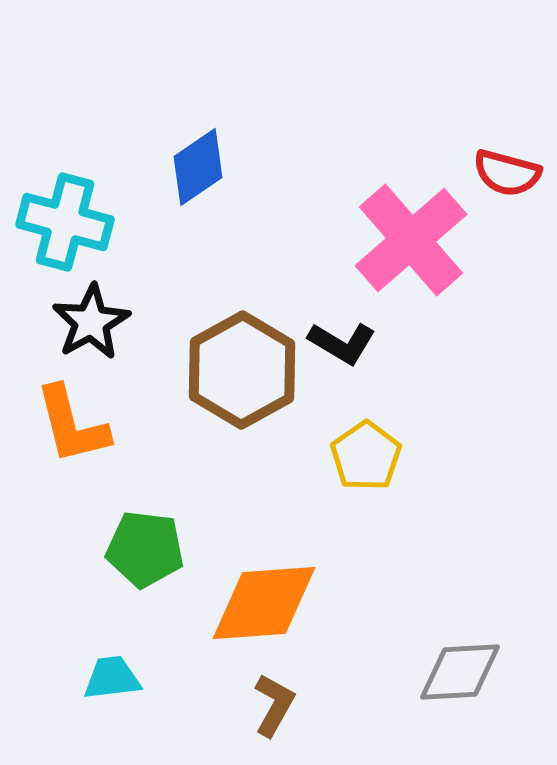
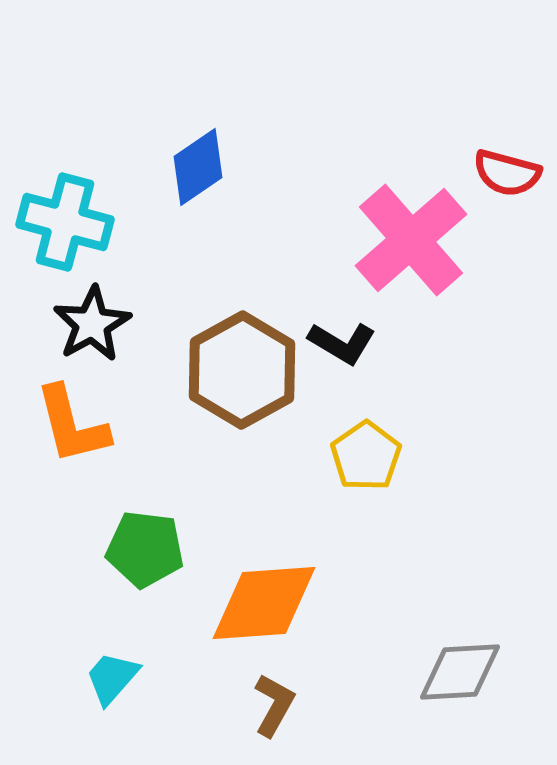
black star: moved 1 px right, 2 px down
cyan trapezoid: rotated 42 degrees counterclockwise
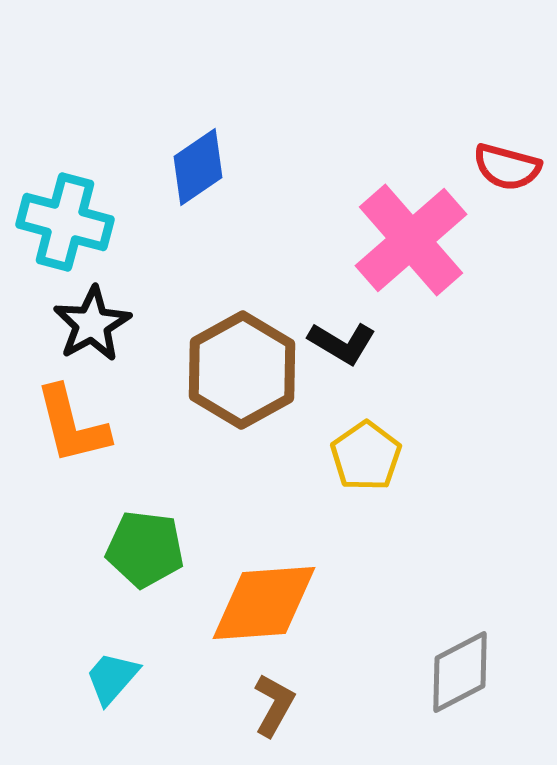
red semicircle: moved 6 px up
gray diamond: rotated 24 degrees counterclockwise
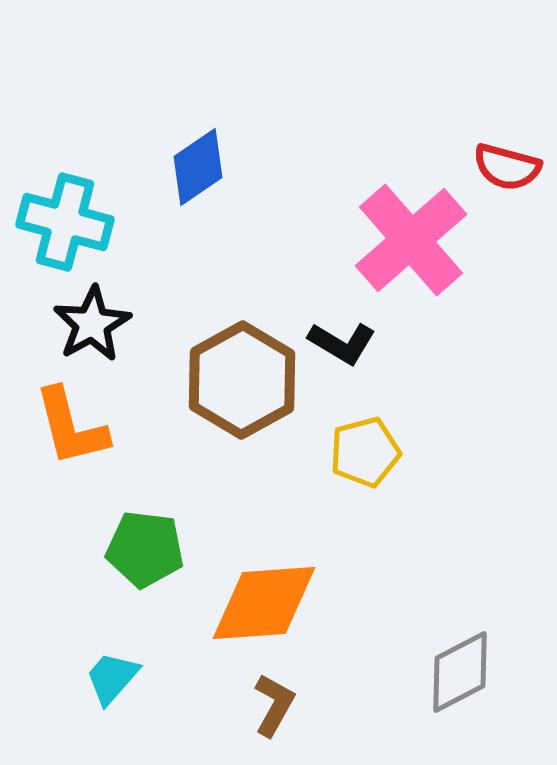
brown hexagon: moved 10 px down
orange L-shape: moved 1 px left, 2 px down
yellow pentagon: moved 1 px left, 4 px up; rotated 20 degrees clockwise
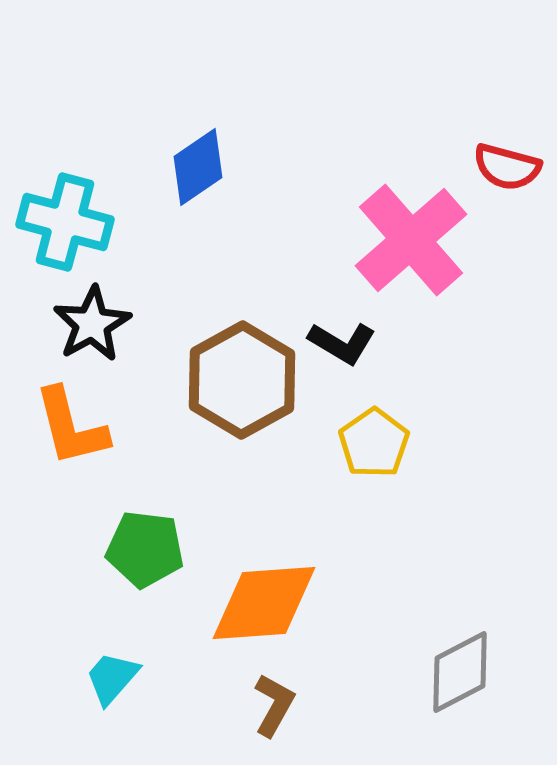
yellow pentagon: moved 9 px right, 9 px up; rotated 20 degrees counterclockwise
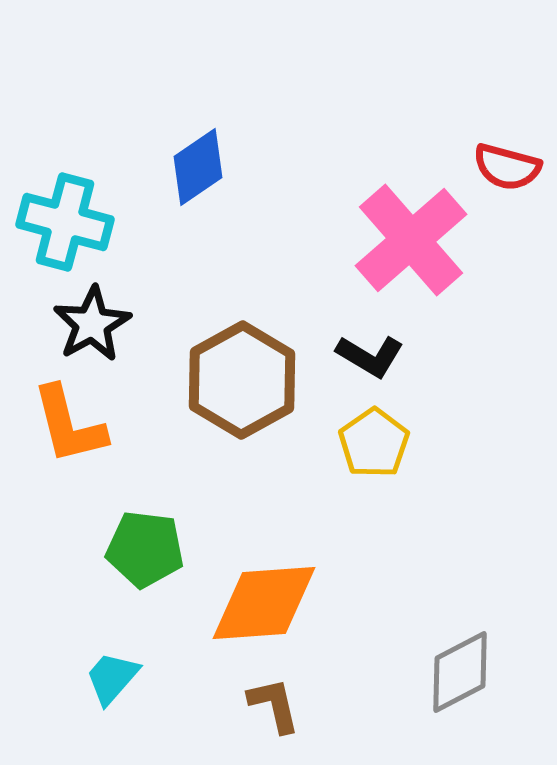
black L-shape: moved 28 px right, 13 px down
orange L-shape: moved 2 px left, 2 px up
brown L-shape: rotated 42 degrees counterclockwise
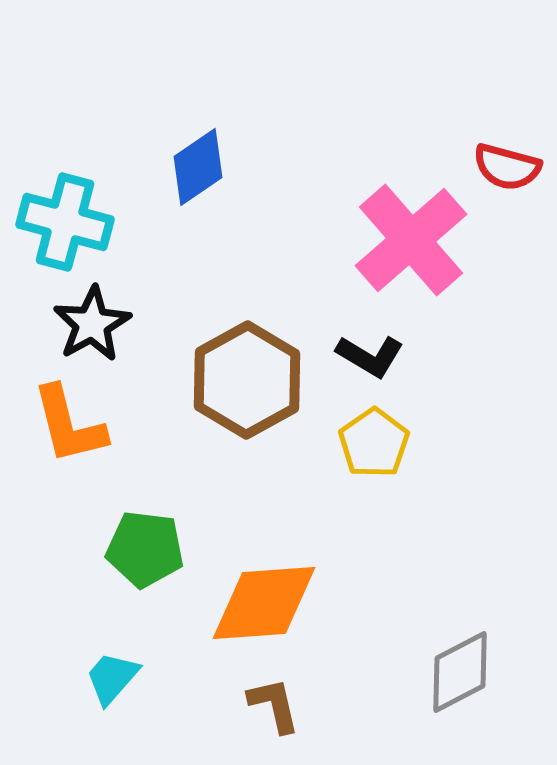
brown hexagon: moved 5 px right
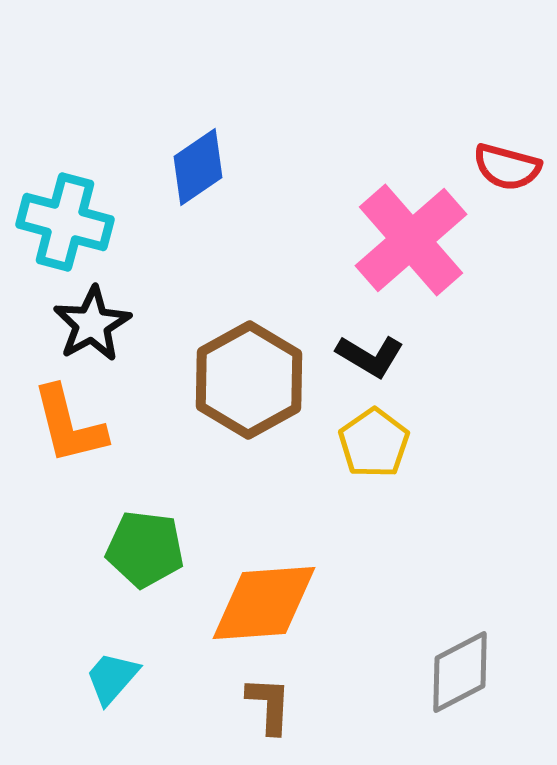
brown hexagon: moved 2 px right
brown L-shape: moved 5 px left; rotated 16 degrees clockwise
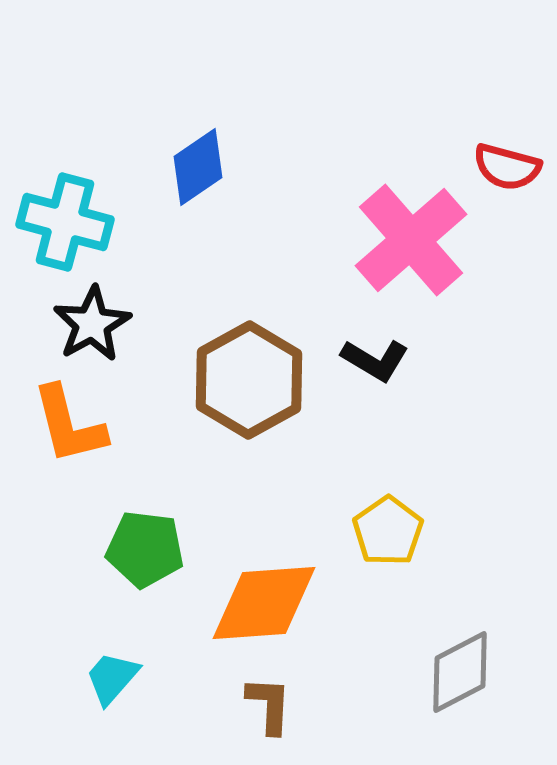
black L-shape: moved 5 px right, 4 px down
yellow pentagon: moved 14 px right, 88 px down
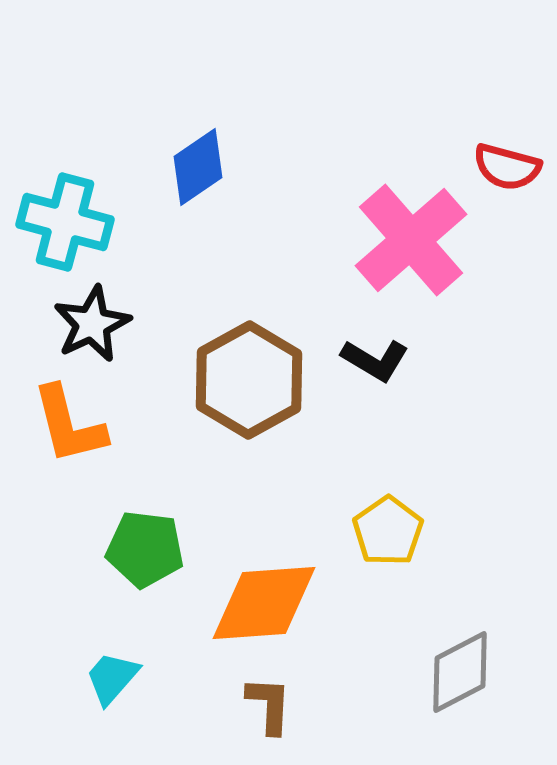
black star: rotated 4 degrees clockwise
